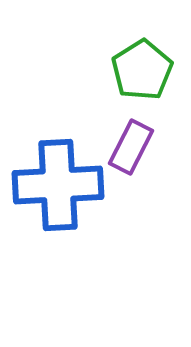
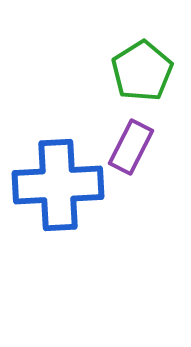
green pentagon: moved 1 px down
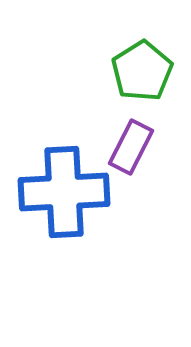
blue cross: moved 6 px right, 7 px down
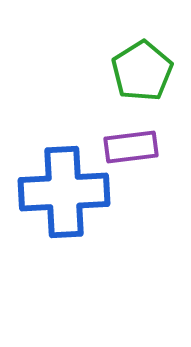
purple rectangle: rotated 56 degrees clockwise
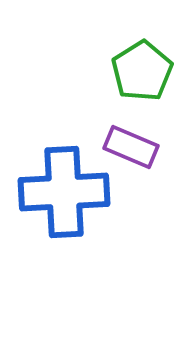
purple rectangle: rotated 30 degrees clockwise
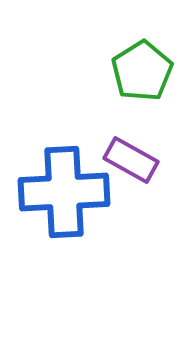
purple rectangle: moved 13 px down; rotated 6 degrees clockwise
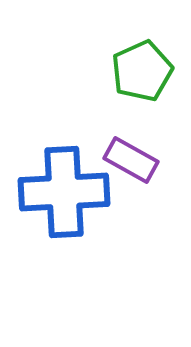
green pentagon: rotated 8 degrees clockwise
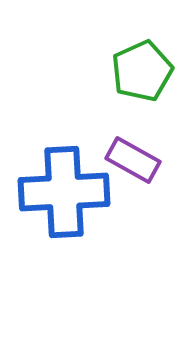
purple rectangle: moved 2 px right
